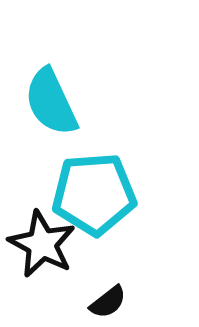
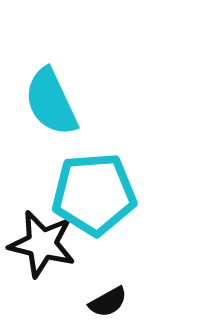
black star: rotated 14 degrees counterclockwise
black semicircle: rotated 9 degrees clockwise
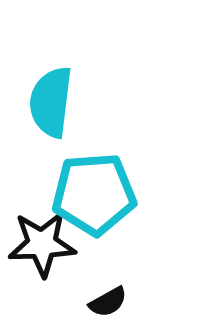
cyan semicircle: rotated 32 degrees clockwise
black star: rotated 16 degrees counterclockwise
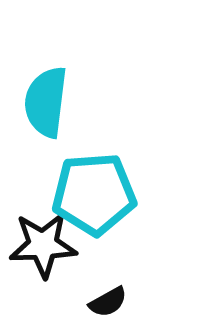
cyan semicircle: moved 5 px left
black star: moved 1 px right, 1 px down
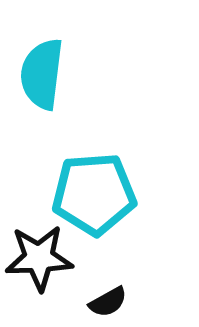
cyan semicircle: moved 4 px left, 28 px up
black star: moved 4 px left, 13 px down
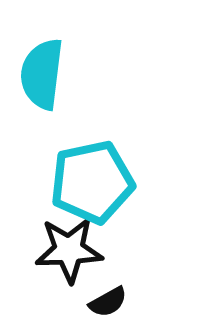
cyan pentagon: moved 2 px left, 12 px up; rotated 8 degrees counterclockwise
black star: moved 30 px right, 8 px up
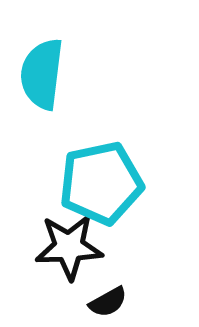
cyan pentagon: moved 9 px right, 1 px down
black star: moved 3 px up
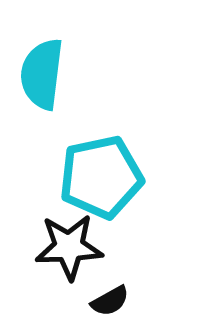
cyan pentagon: moved 6 px up
black semicircle: moved 2 px right, 1 px up
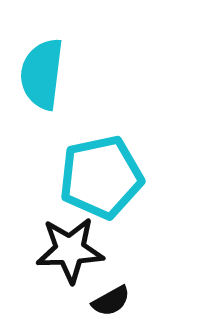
black star: moved 1 px right, 3 px down
black semicircle: moved 1 px right
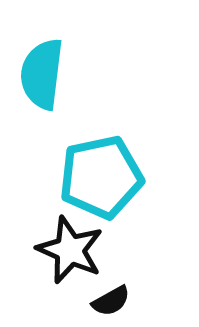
black star: rotated 26 degrees clockwise
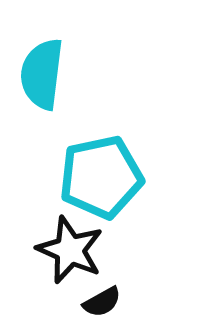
black semicircle: moved 9 px left, 1 px down
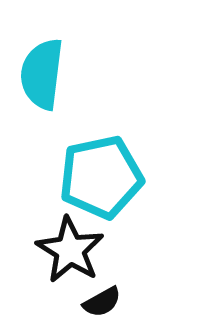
black star: rotated 8 degrees clockwise
